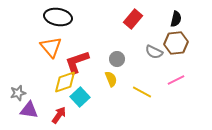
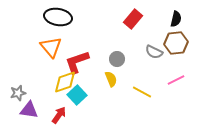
cyan square: moved 3 px left, 2 px up
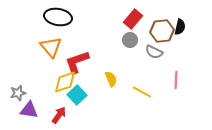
black semicircle: moved 4 px right, 8 px down
brown hexagon: moved 14 px left, 12 px up
gray circle: moved 13 px right, 19 px up
pink line: rotated 60 degrees counterclockwise
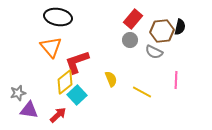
yellow diamond: rotated 20 degrees counterclockwise
red arrow: moved 1 px left; rotated 12 degrees clockwise
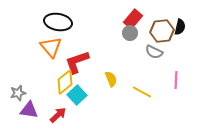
black ellipse: moved 5 px down
gray circle: moved 7 px up
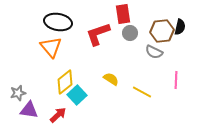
red rectangle: moved 10 px left, 5 px up; rotated 48 degrees counterclockwise
red L-shape: moved 21 px right, 28 px up
yellow semicircle: rotated 35 degrees counterclockwise
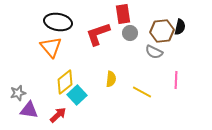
yellow semicircle: rotated 63 degrees clockwise
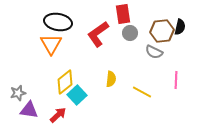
red L-shape: rotated 16 degrees counterclockwise
orange triangle: moved 3 px up; rotated 10 degrees clockwise
